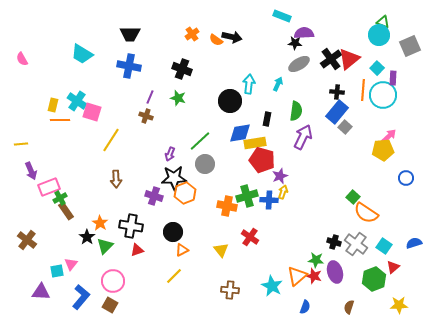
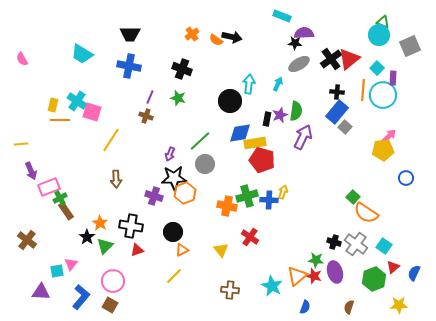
purple star at (280, 176): moved 61 px up
blue semicircle at (414, 243): moved 30 px down; rotated 49 degrees counterclockwise
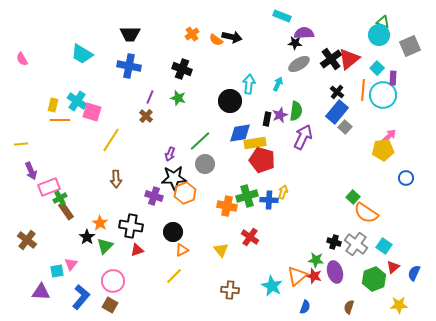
black cross at (337, 92): rotated 32 degrees clockwise
brown cross at (146, 116): rotated 24 degrees clockwise
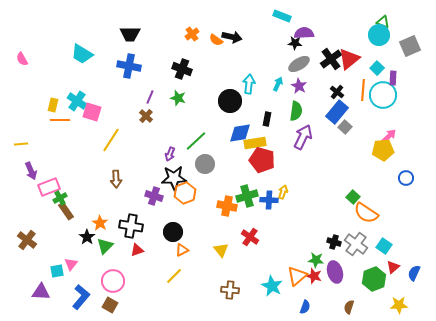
purple star at (280, 115): moved 19 px right, 29 px up; rotated 21 degrees counterclockwise
green line at (200, 141): moved 4 px left
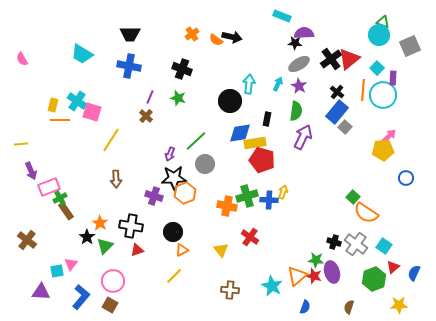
purple ellipse at (335, 272): moved 3 px left
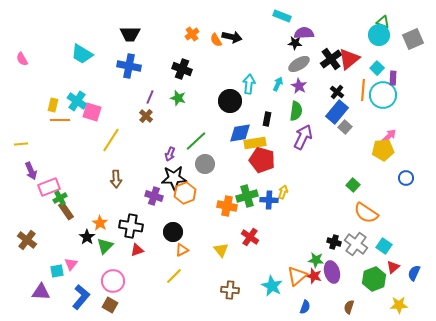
orange semicircle at (216, 40): rotated 24 degrees clockwise
gray square at (410, 46): moved 3 px right, 7 px up
green square at (353, 197): moved 12 px up
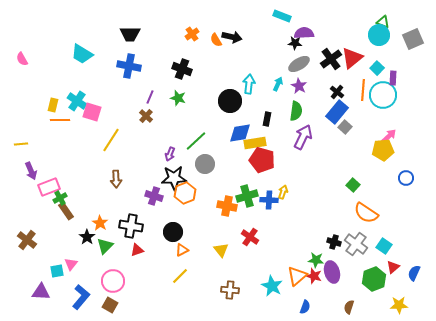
red triangle at (349, 59): moved 3 px right, 1 px up
yellow line at (174, 276): moved 6 px right
